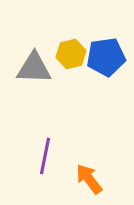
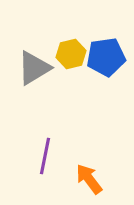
gray triangle: rotated 33 degrees counterclockwise
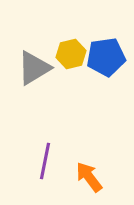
purple line: moved 5 px down
orange arrow: moved 2 px up
